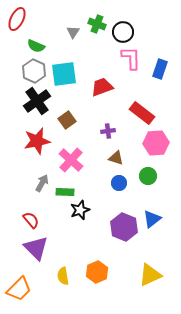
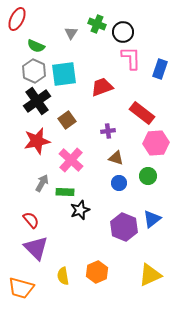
gray triangle: moved 2 px left, 1 px down
orange trapezoid: moved 2 px right, 1 px up; rotated 60 degrees clockwise
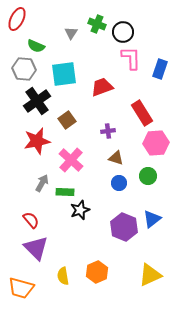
gray hexagon: moved 10 px left, 2 px up; rotated 20 degrees counterclockwise
red rectangle: rotated 20 degrees clockwise
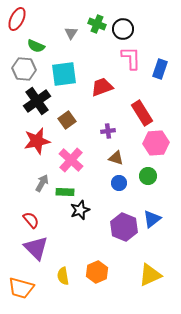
black circle: moved 3 px up
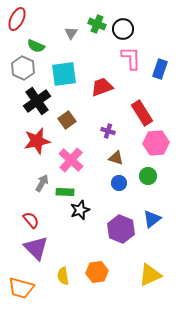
gray hexagon: moved 1 px left, 1 px up; rotated 20 degrees clockwise
purple cross: rotated 24 degrees clockwise
purple hexagon: moved 3 px left, 2 px down
orange hexagon: rotated 15 degrees clockwise
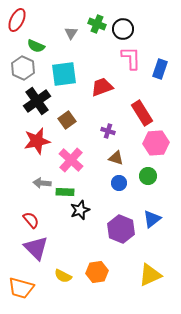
red ellipse: moved 1 px down
gray arrow: rotated 114 degrees counterclockwise
yellow semicircle: rotated 54 degrees counterclockwise
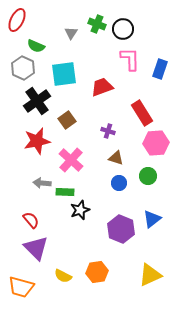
pink L-shape: moved 1 px left, 1 px down
orange trapezoid: moved 1 px up
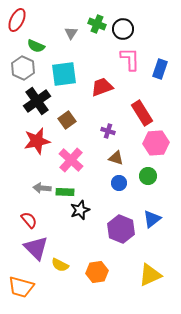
gray arrow: moved 5 px down
red semicircle: moved 2 px left
yellow semicircle: moved 3 px left, 11 px up
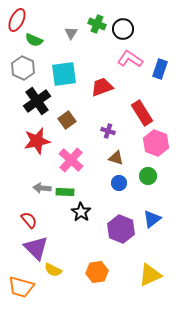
green semicircle: moved 2 px left, 6 px up
pink L-shape: rotated 55 degrees counterclockwise
pink hexagon: rotated 25 degrees clockwise
black star: moved 1 px right, 2 px down; rotated 18 degrees counterclockwise
yellow semicircle: moved 7 px left, 5 px down
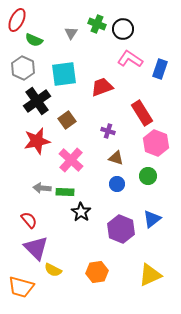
blue circle: moved 2 px left, 1 px down
